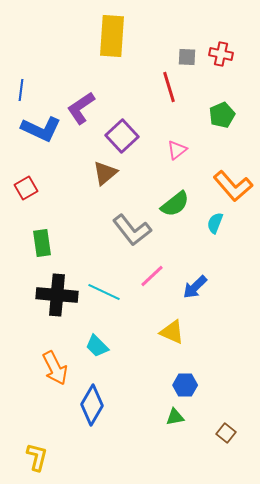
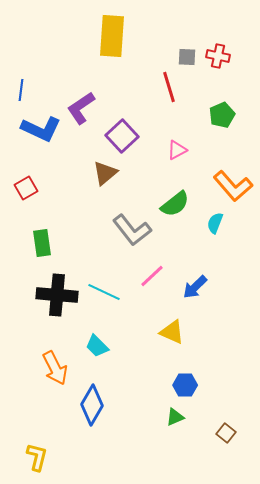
red cross: moved 3 px left, 2 px down
pink triangle: rotated 10 degrees clockwise
green triangle: rotated 12 degrees counterclockwise
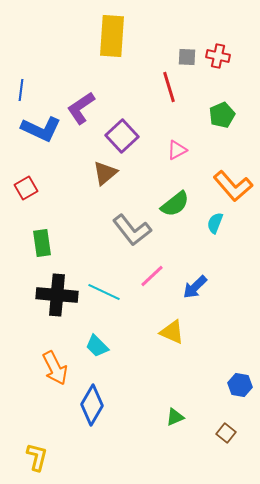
blue hexagon: moved 55 px right; rotated 10 degrees clockwise
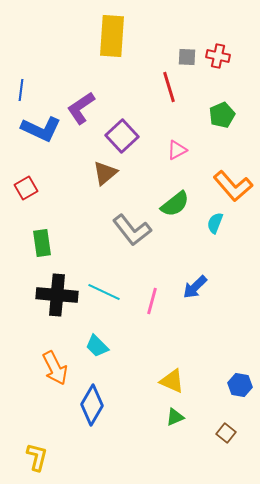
pink line: moved 25 px down; rotated 32 degrees counterclockwise
yellow triangle: moved 49 px down
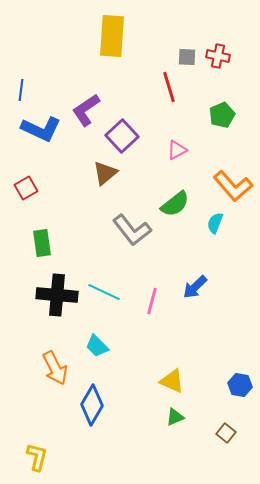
purple L-shape: moved 5 px right, 2 px down
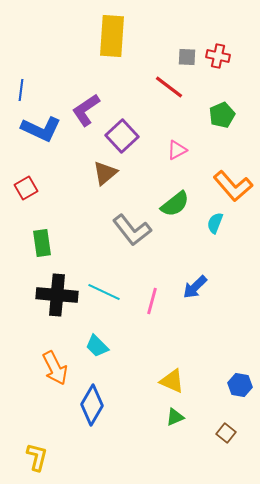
red line: rotated 36 degrees counterclockwise
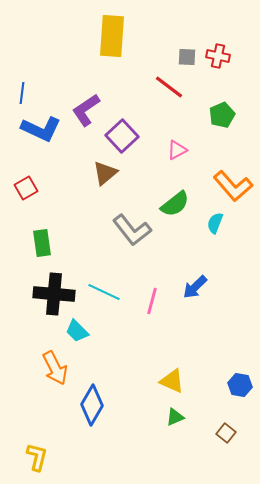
blue line: moved 1 px right, 3 px down
black cross: moved 3 px left, 1 px up
cyan trapezoid: moved 20 px left, 15 px up
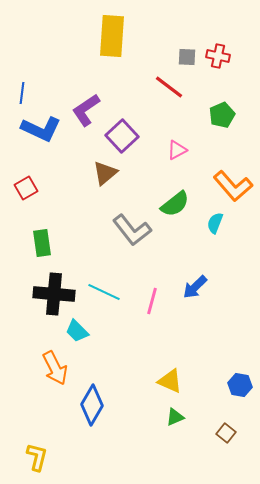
yellow triangle: moved 2 px left
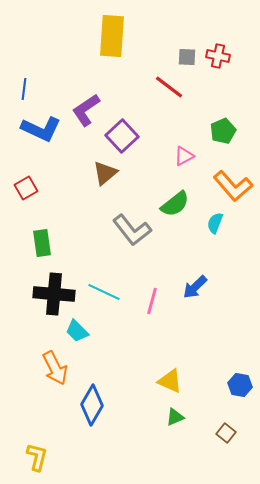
blue line: moved 2 px right, 4 px up
green pentagon: moved 1 px right, 16 px down
pink triangle: moved 7 px right, 6 px down
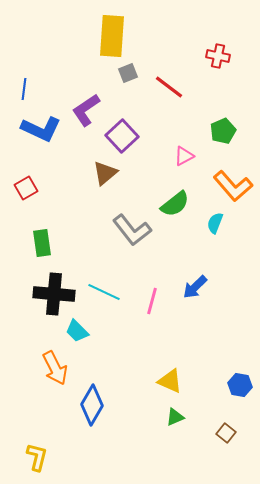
gray square: moved 59 px left, 16 px down; rotated 24 degrees counterclockwise
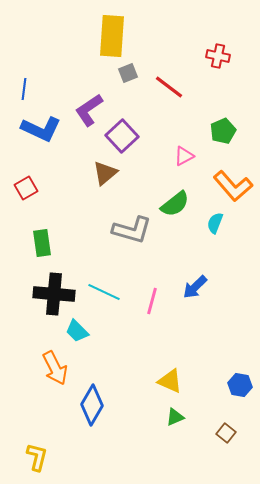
purple L-shape: moved 3 px right
gray L-shape: rotated 36 degrees counterclockwise
